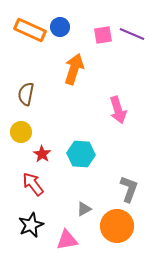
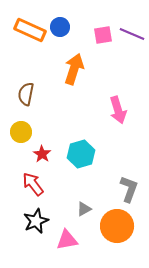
cyan hexagon: rotated 20 degrees counterclockwise
black star: moved 5 px right, 4 px up
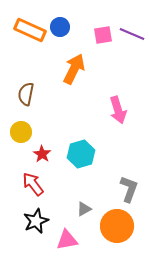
orange arrow: rotated 8 degrees clockwise
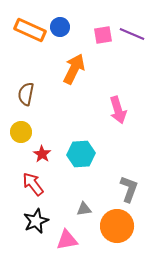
cyan hexagon: rotated 12 degrees clockwise
gray triangle: rotated 21 degrees clockwise
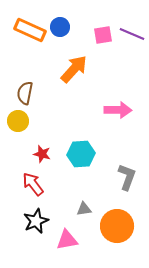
orange arrow: rotated 16 degrees clockwise
brown semicircle: moved 1 px left, 1 px up
pink arrow: rotated 72 degrees counterclockwise
yellow circle: moved 3 px left, 11 px up
red star: rotated 18 degrees counterclockwise
gray L-shape: moved 2 px left, 12 px up
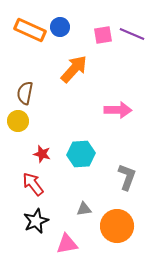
pink triangle: moved 4 px down
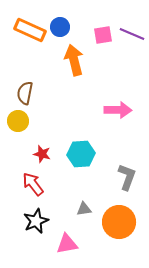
orange arrow: moved 9 px up; rotated 56 degrees counterclockwise
orange circle: moved 2 px right, 4 px up
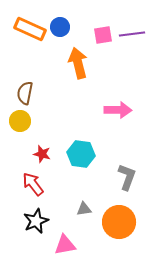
orange rectangle: moved 1 px up
purple line: rotated 30 degrees counterclockwise
orange arrow: moved 4 px right, 3 px down
yellow circle: moved 2 px right
cyan hexagon: rotated 12 degrees clockwise
pink triangle: moved 2 px left, 1 px down
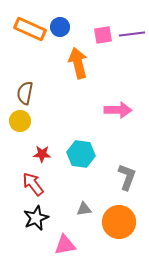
red star: rotated 12 degrees counterclockwise
black star: moved 3 px up
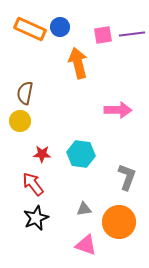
pink triangle: moved 21 px right; rotated 30 degrees clockwise
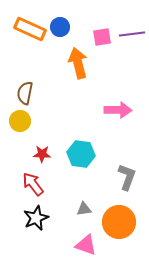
pink square: moved 1 px left, 2 px down
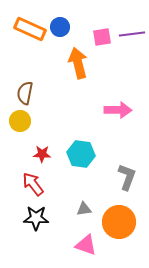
black star: rotated 25 degrees clockwise
